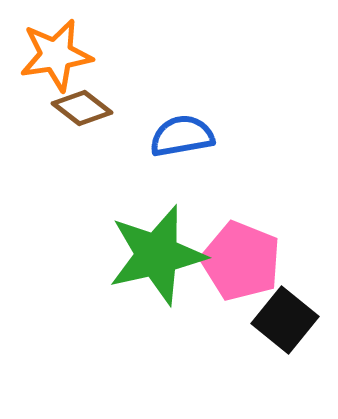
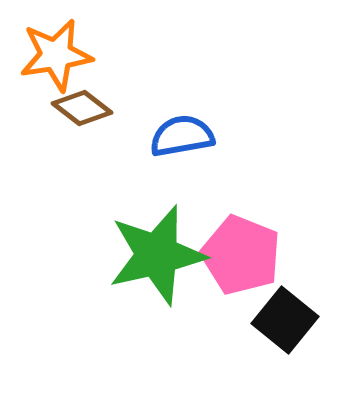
pink pentagon: moved 6 px up
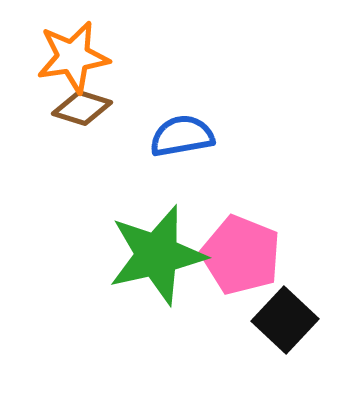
orange star: moved 17 px right, 2 px down
brown diamond: rotated 20 degrees counterclockwise
black square: rotated 4 degrees clockwise
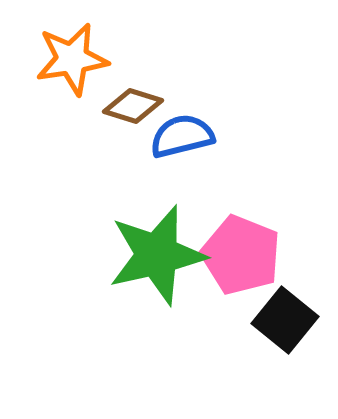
orange star: moved 1 px left, 2 px down
brown diamond: moved 51 px right, 2 px up
blue semicircle: rotated 4 degrees counterclockwise
black square: rotated 4 degrees counterclockwise
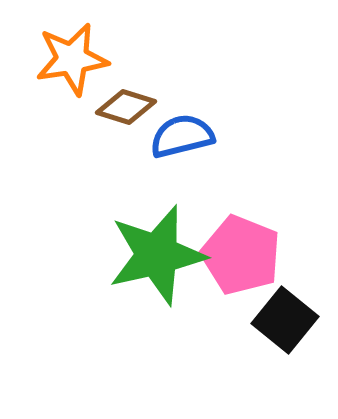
brown diamond: moved 7 px left, 1 px down
